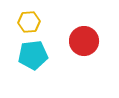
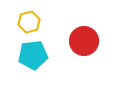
yellow hexagon: rotated 10 degrees counterclockwise
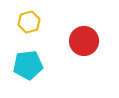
cyan pentagon: moved 5 px left, 10 px down
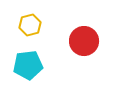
yellow hexagon: moved 1 px right, 3 px down
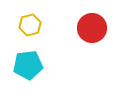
red circle: moved 8 px right, 13 px up
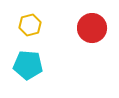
cyan pentagon: rotated 12 degrees clockwise
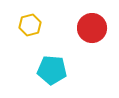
cyan pentagon: moved 24 px right, 5 px down
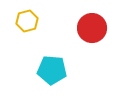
yellow hexagon: moved 3 px left, 4 px up
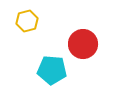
red circle: moved 9 px left, 16 px down
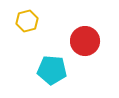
red circle: moved 2 px right, 3 px up
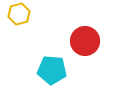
yellow hexagon: moved 8 px left, 7 px up
